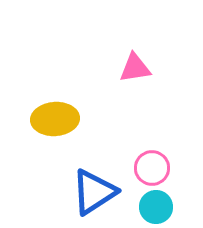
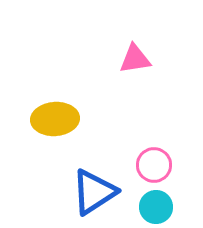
pink triangle: moved 9 px up
pink circle: moved 2 px right, 3 px up
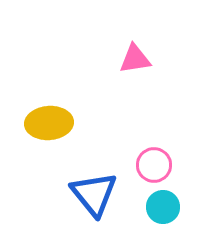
yellow ellipse: moved 6 px left, 4 px down
blue triangle: moved 2 px down; rotated 36 degrees counterclockwise
cyan circle: moved 7 px right
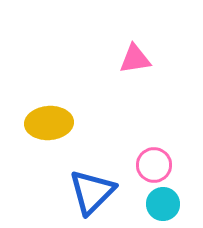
blue triangle: moved 2 px left, 2 px up; rotated 24 degrees clockwise
cyan circle: moved 3 px up
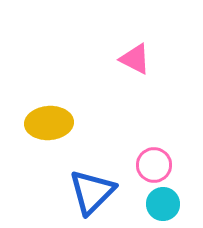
pink triangle: rotated 36 degrees clockwise
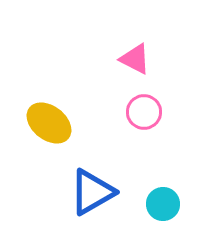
yellow ellipse: rotated 42 degrees clockwise
pink circle: moved 10 px left, 53 px up
blue triangle: rotated 15 degrees clockwise
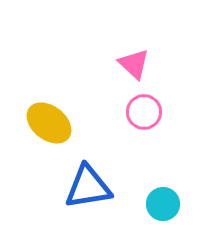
pink triangle: moved 1 px left, 5 px down; rotated 16 degrees clockwise
blue triangle: moved 4 px left, 5 px up; rotated 21 degrees clockwise
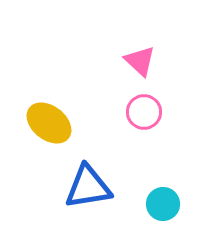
pink triangle: moved 6 px right, 3 px up
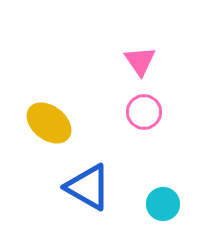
pink triangle: rotated 12 degrees clockwise
blue triangle: rotated 39 degrees clockwise
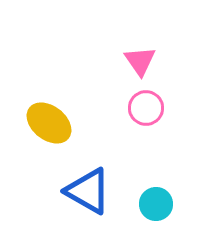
pink circle: moved 2 px right, 4 px up
blue triangle: moved 4 px down
cyan circle: moved 7 px left
